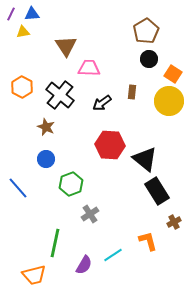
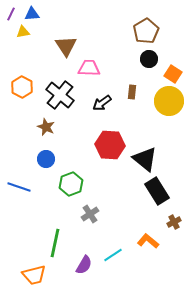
blue line: moved 1 px right, 1 px up; rotated 30 degrees counterclockwise
orange L-shape: rotated 35 degrees counterclockwise
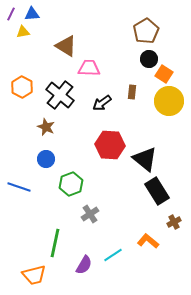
brown triangle: rotated 25 degrees counterclockwise
orange square: moved 9 px left
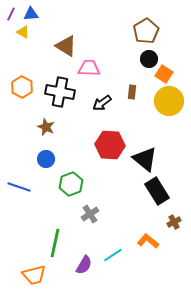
blue triangle: moved 1 px left
yellow triangle: rotated 40 degrees clockwise
black cross: moved 3 px up; rotated 28 degrees counterclockwise
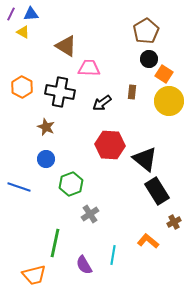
cyan line: rotated 48 degrees counterclockwise
purple semicircle: rotated 120 degrees clockwise
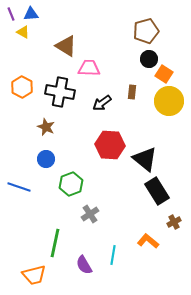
purple line: rotated 48 degrees counterclockwise
brown pentagon: rotated 15 degrees clockwise
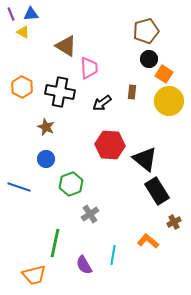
pink trapezoid: rotated 85 degrees clockwise
